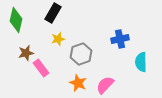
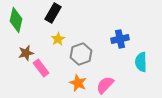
yellow star: rotated 16 degrees counterclockwise
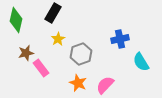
cyan semicircle: rotated 30 degrees counterclockwise
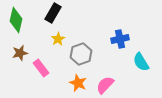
brown star: moved 6 px left
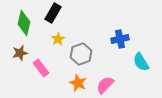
green diamond: moved 8 px right, 3 px down
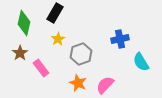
black rectangle: moved 2 px right
brown star: rotated 21 degrees counterclockwise
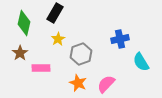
pink rectangle: rotated 54 degrees counterclockwise
pink semicircle: moved 1 px right, 1 px up
